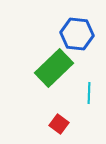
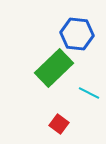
cyan line: rotated 65 degrees counterclockwise
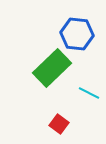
green rectangle: moved 2 px left
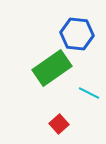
green rectangle: rotated 9 degrees clockwise
red square: rotated 12 degrees clockwise
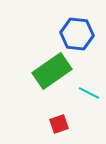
green rectangle: moved 3 px down
red square: rotated 24 degrees clockwise
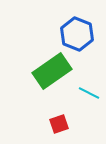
blue hexagon: rotated 16 degrees clockwise
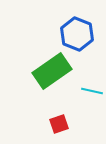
cyan line: moved 3 px right, 2 px up; rotated 15 degrees counterclockwise
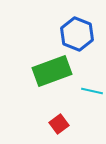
green rectangle: rotated 15 degrees clockwise
red square: rotated 18 degrees counterclockwise
